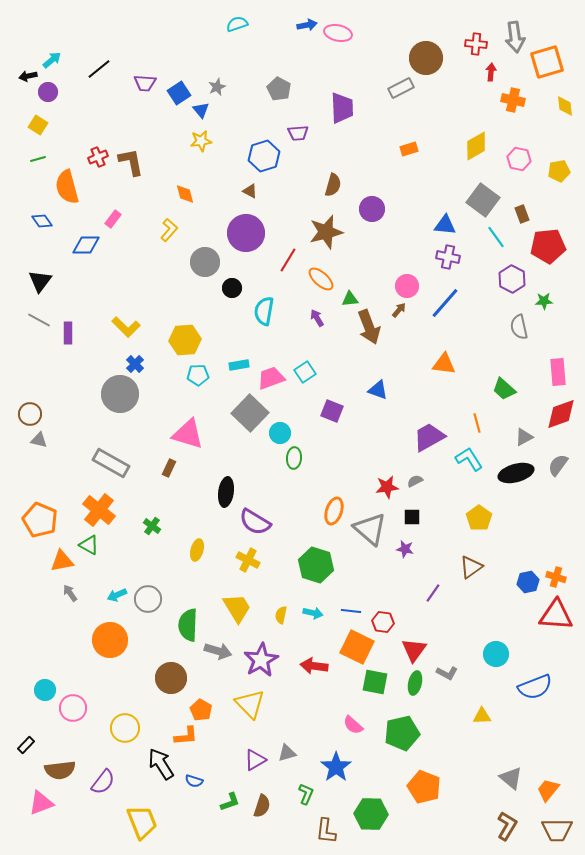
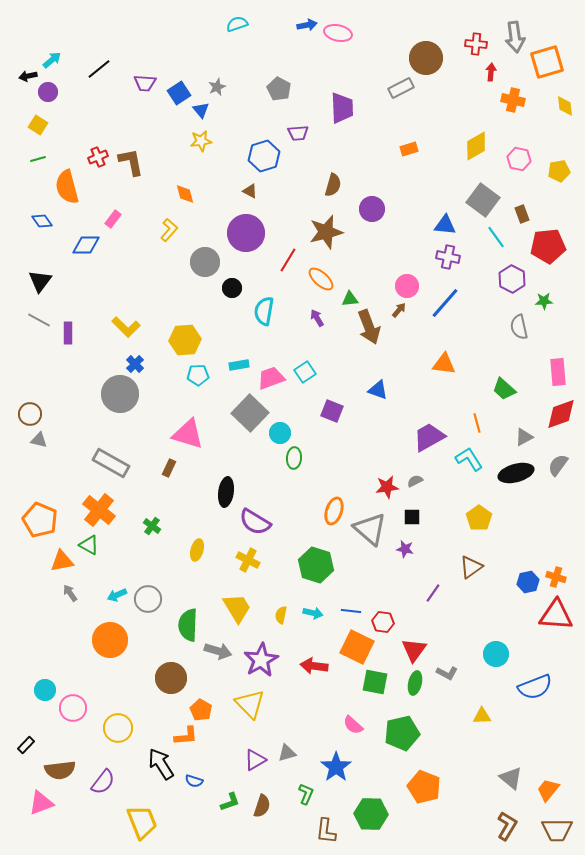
yellow circle at (125, 728): moved 7 px left
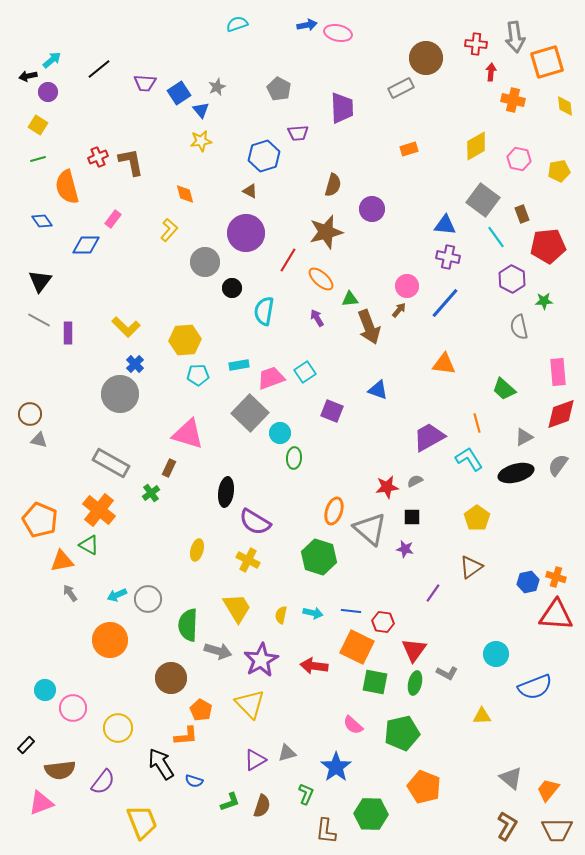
yellow pentagon at (479, 518): moved 2 px left
green cross at (152, 526): moved 1 px left, 33 px up; rotated 18 degrees clockwise
green hexagon at (316, 565): moved 3 px right, 8 px up
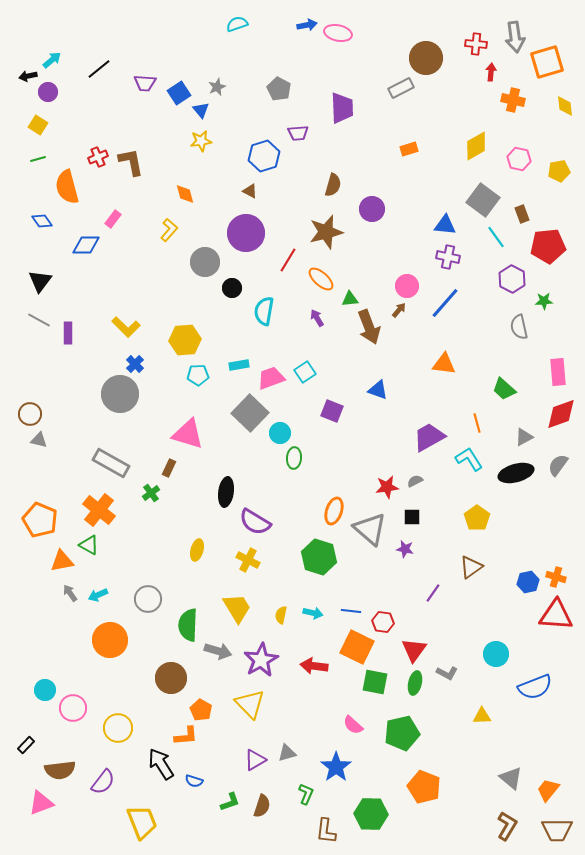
cyan arrow at (117, 595): moved 19 px left
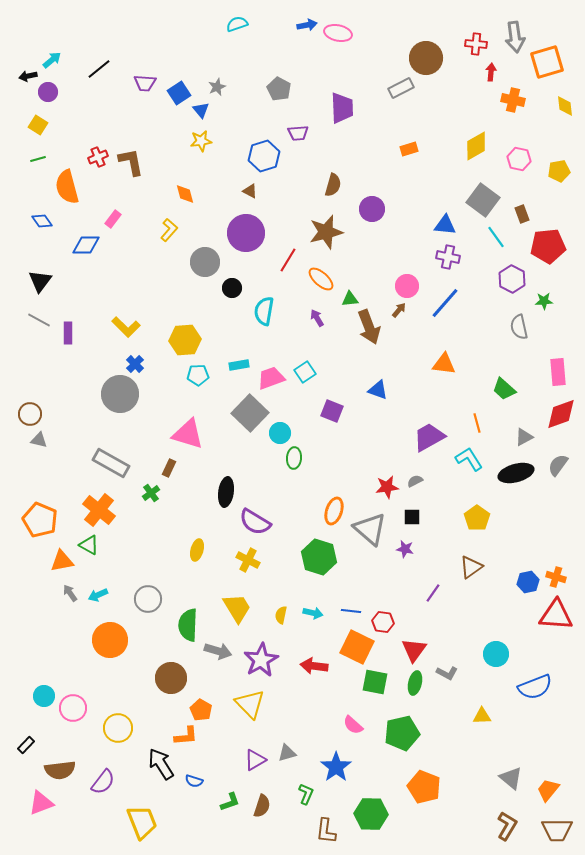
cyan circle at (45, 690): moved 1 px left, 6 px down
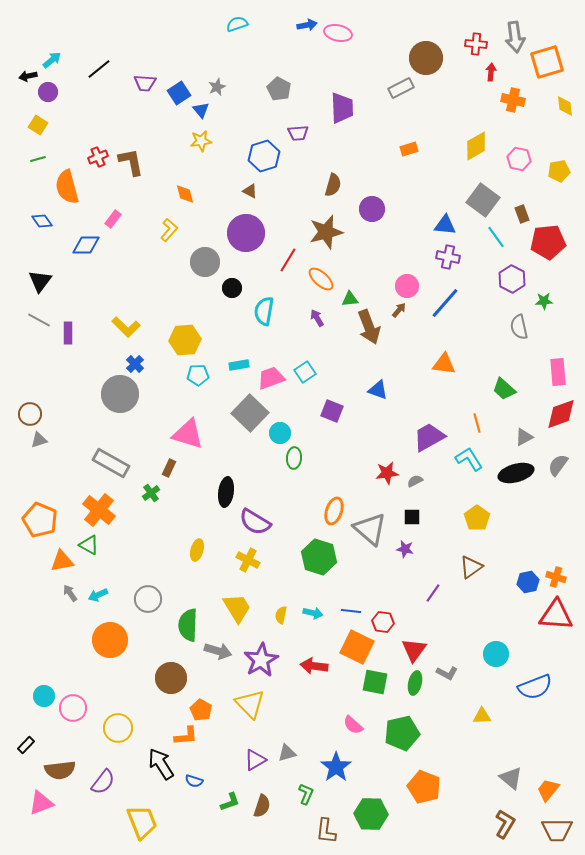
red pentagon at (548, 246): moved 4 px up
gray triangle at (39, 440): rotated 30 degrees counterclockwise
red star at (387, 487): moved 14 px up
brown L-shape at (507, 826): moved 2 px left, 2 px up
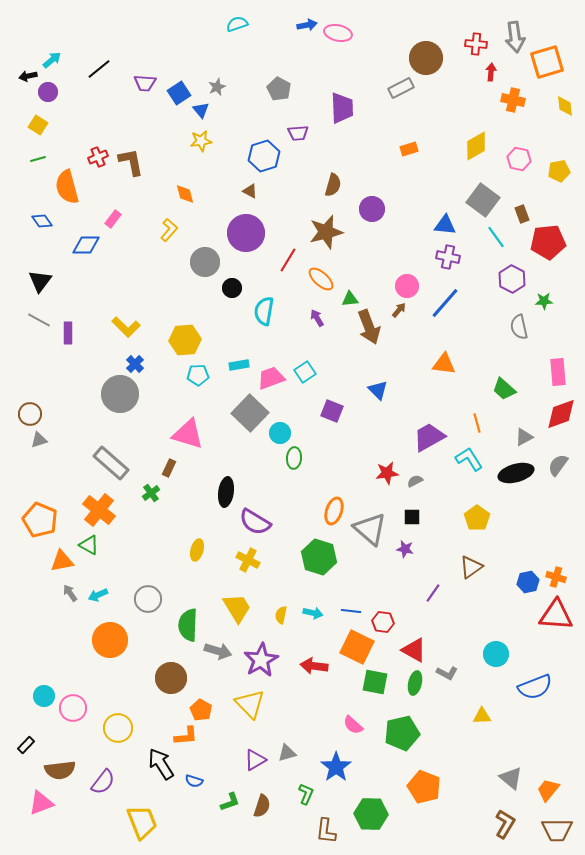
blue triangle at (378, 390): rotated 25 degrees clockwise
gray rectangle at (111, 463): rotated 12 degrees clockwise
red triangle at (414, 650): rotated 36 degrees counterclockwise
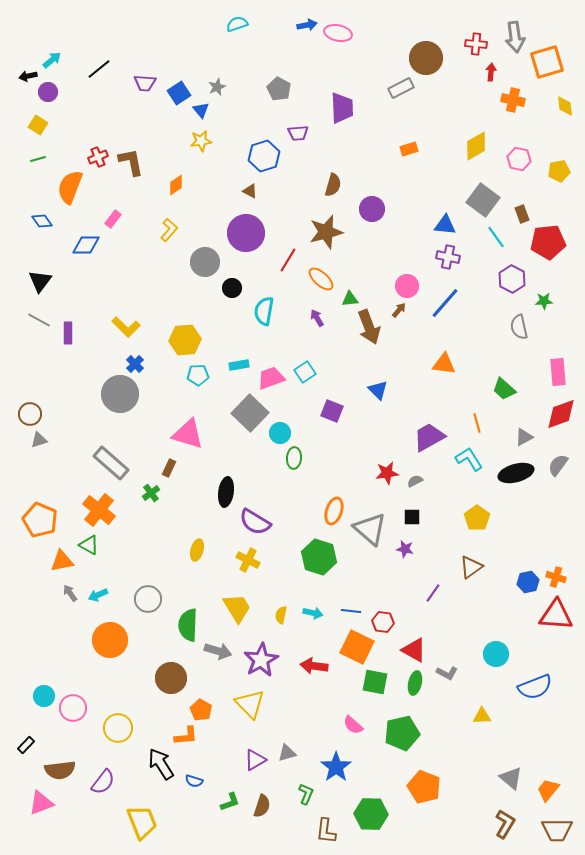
orange semicircle at (67, 187): moved 3 px right; rotated 36 degrees clockwise
orange diamond at (185, 194): moved 9 px left, 9 px up; rotated 70 degrees clockwise
